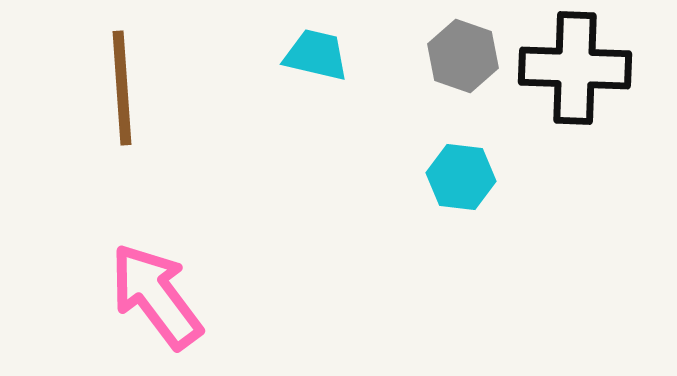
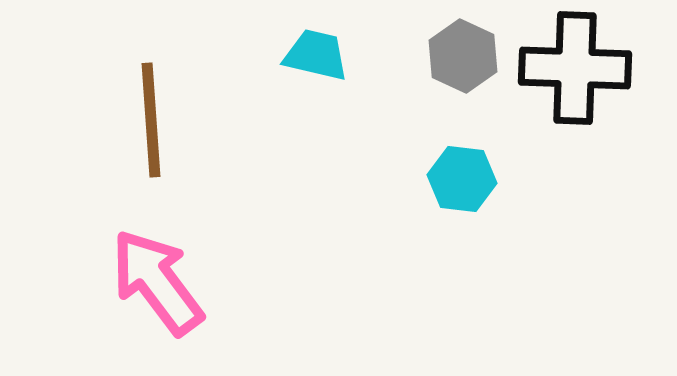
gray hexagon: rotated 6 degrees clockwise
brown line: moved 29 px right, 32 px down
cyan hexagon: moved 1 px right, 2 px down
pink arrow: moved 1 px right, 14 px up
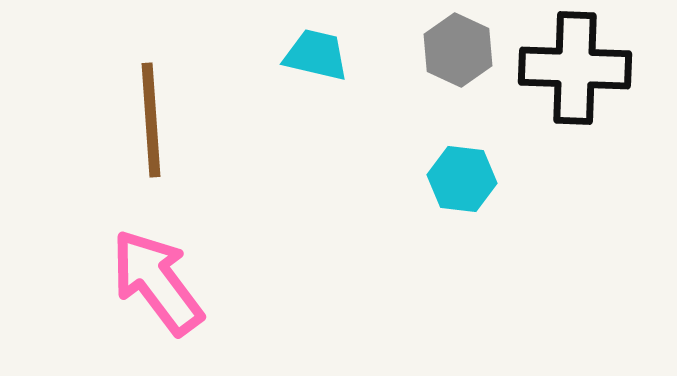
gray hexagon: moved 5 px left, 6 px up
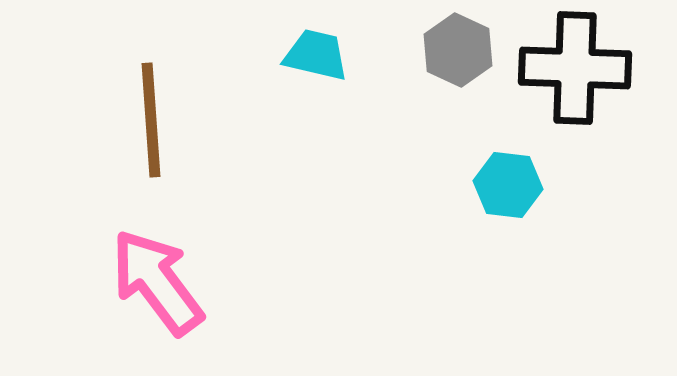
cyan hexagon: moved 46 px right, 6 px down
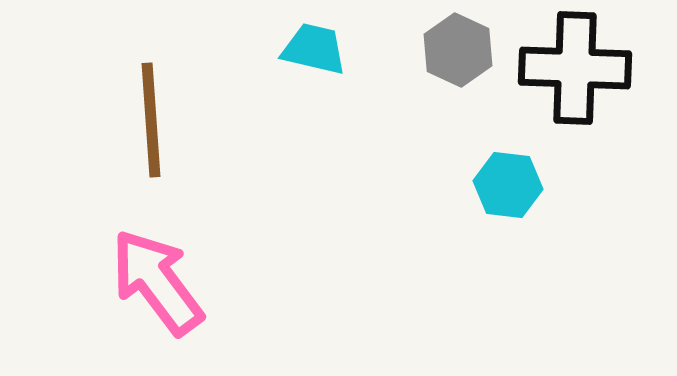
cyan trapezoid: moved 2 px left, 6 px up
